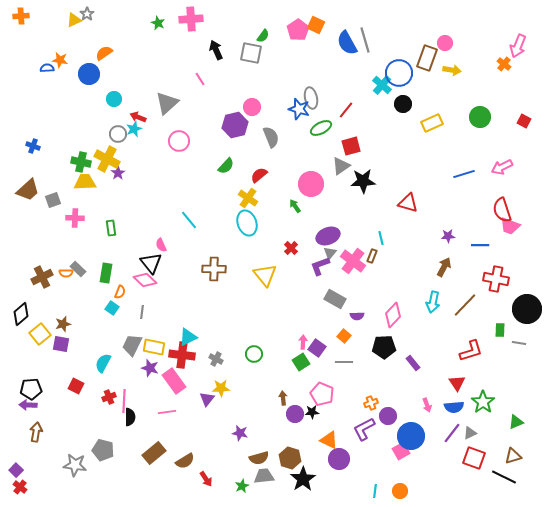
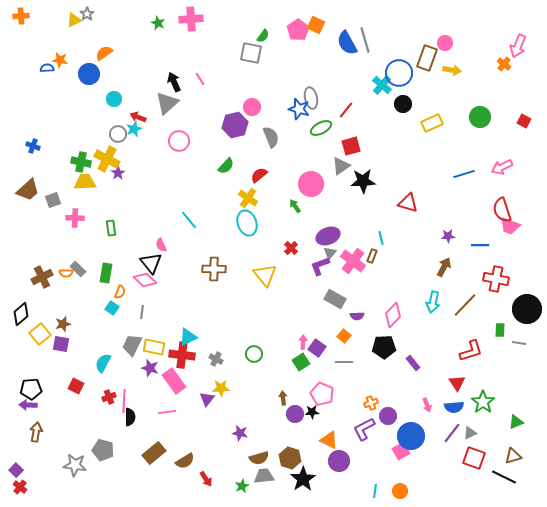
black arrow at (216, 50): moved 42 px left, 32 px down
purple circle at (339, 459): moved 2 px down
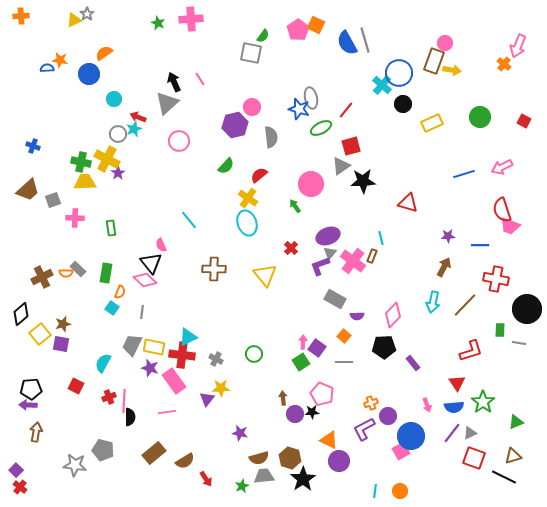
brown rectangle at (427, 58): moved 7 px right, 3 px down
gray semicircle at (271, 137): rotated 15 degrees clockwise
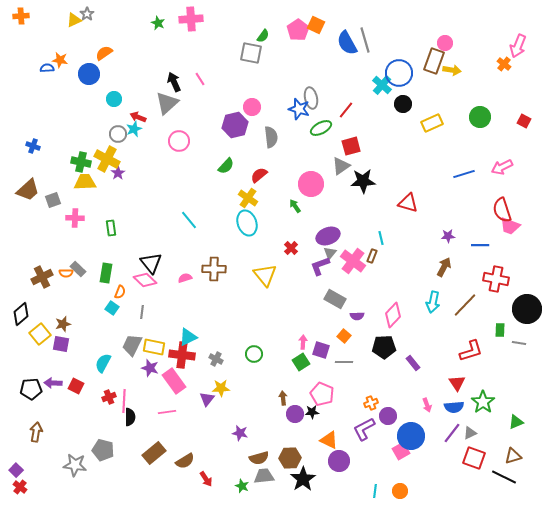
pink semicircle at (161, 245): moved 24 px right, 33 px down; rotated 96 degrees clockwise
purple square at (317, 348): moved 4 px right, 2 px down; rotated 18 degrees counterclockwise
purple arrow at (28, 405): moved 25 px right, 22 px up
brown hexagon at (290, 458): rotated 20 degrees counterclockwise
green star at (242, 486): rotated 24 degrees counterclockwise
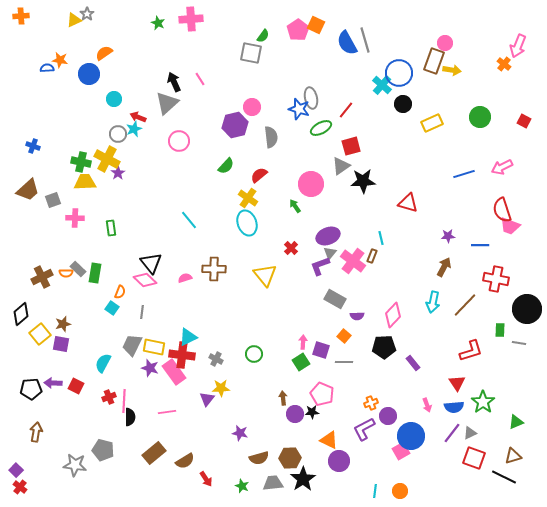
green rectangle at (106, 273): moved 11 px left
pink rectangle at (174, 381): moved 9 px up
gray trapezoid at (264, 476): moved 9 px right, 7 px down
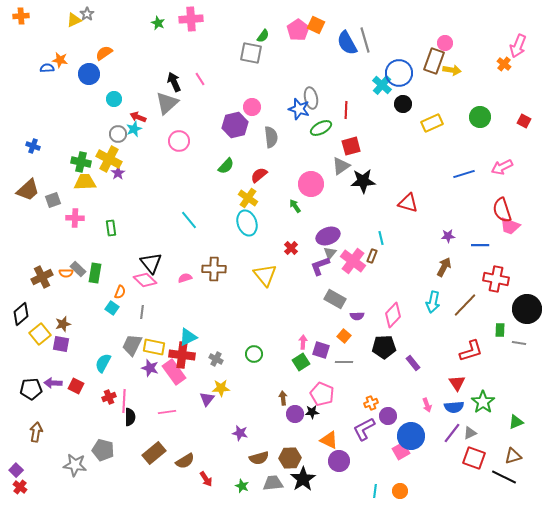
red line at (346, 110): rotated 36 degrees counterclockwise
yellow cross at (107, 159): moved 2 px right
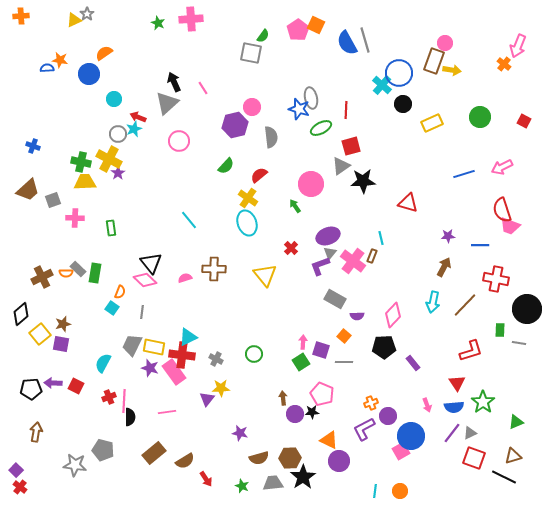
pink line at (200, 79): moved 3 px right, 9 px down
black star at (303, 479): moved 2 px up
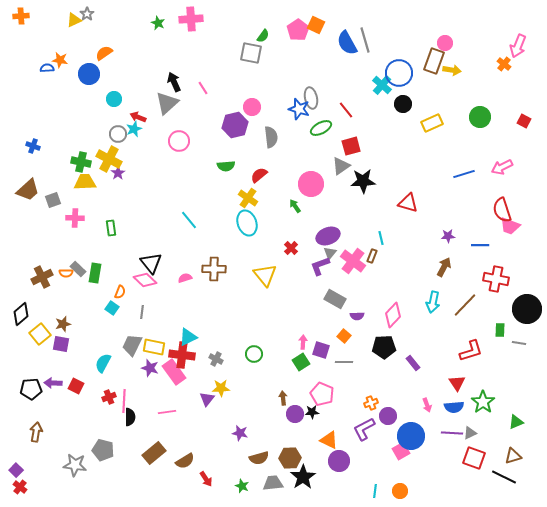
red line at (346, 110): rotated 42 degrees counterclockwise
green semicircle at (226, 166): rotated 42 degrees clockwise
purple line at (452, 433): rotated 55 degrees clockwise
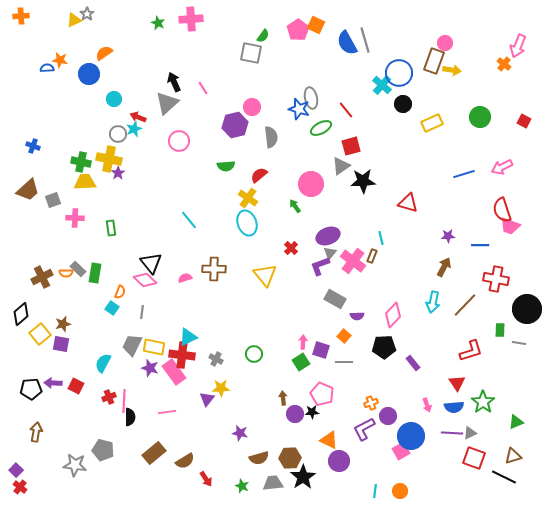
yellow cross at (109, 159): rotated 15 degrees counterclockwise
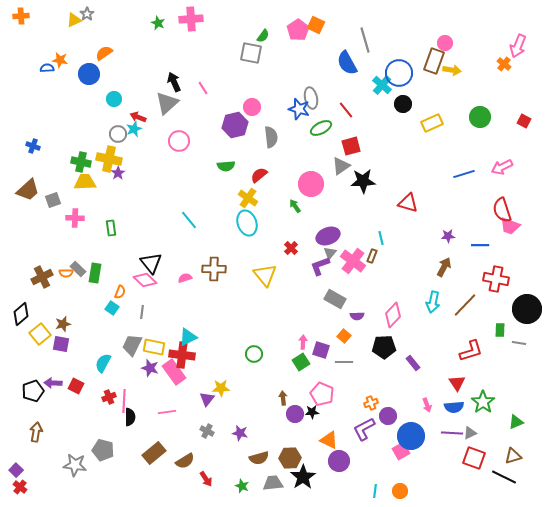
blue semicircle at (347, 43): moved 20 px down
gray cross at (216, 359): moved 9 px left, 72 px down
black pentagon at (31, 389): moved 2 px right, 2 px down; rotated 15 degrees counterclockwise
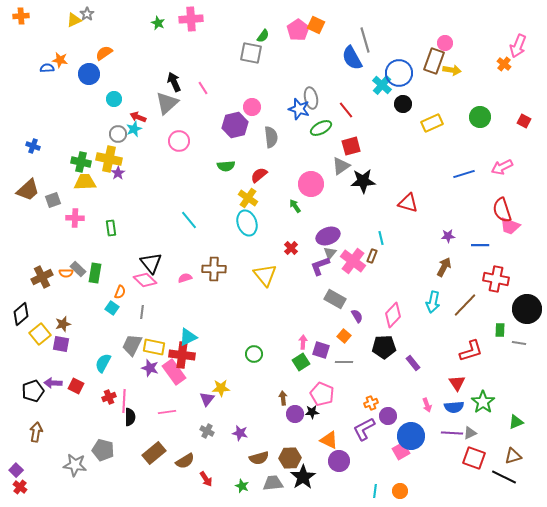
blue semicircle at (347, 63): moved 5 px right, 5 px up
purple semicircle at (357, 316): rotated 120 degrees counterclockwise
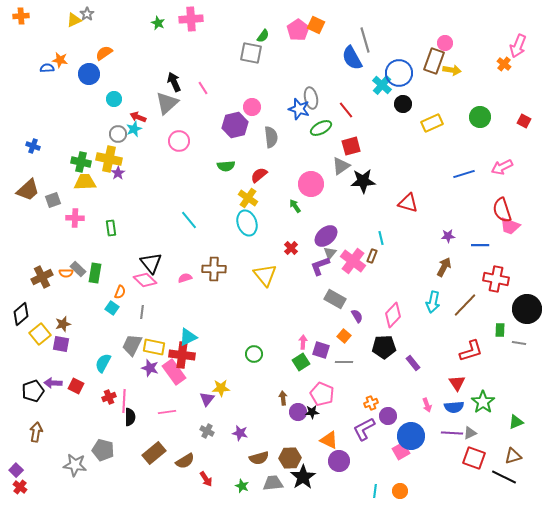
purple ellipse at (328, 236): moved 2 px left; rotated 20 degrees counterclockwise
purple circle at (295, 414): moved 3 px right, 2 px up
